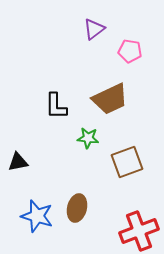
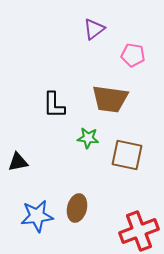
pink pentagon: moved 3 px right, 4 px down
brown trapezoid: rotated 33 degrees clockwise
black L-shape: moved 2 px left, 1 px up
brown square: moved 7 px up; rotated 32 degrees clockwise
blue star: rotated 24 degrees counterclockwise
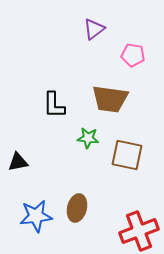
blue star: moved 1 px left
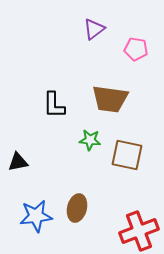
pink pentagon: moved 3 px right, 6 px up
green star: moved 2 px right, 2 px down
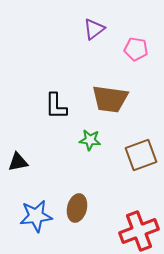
black L-shape: moved 2 px right, 1 px down
brown square: moved 14 px right; rotated 32 degrees counterclockwise
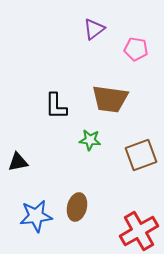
brown ellipse: moved 1 px up
red cross: rotated 9 degrees counterclockwise
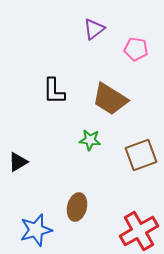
brown trapezoid: rotated 24 degrees clockwise
black L-shape: moved 2 px left, 15 px up
black triangle: rotated 20 degrees counterclockwise
blue star: moved 14 px down; rotated 8 degrees counterclockwise
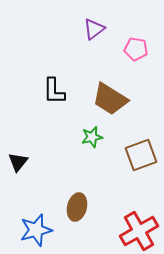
green star: moved 2 px right, 3 px up; rotated 20 degrees counterclockwise
black triangle: rotated 20 degrees counterclockwise
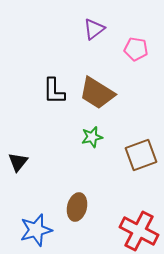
brown trapezoid: moved 13 px left, 6 px up
red cross: rotated 33 degrees counterclockwise
